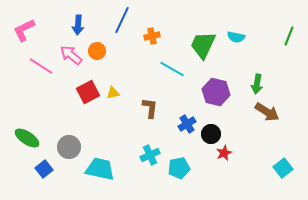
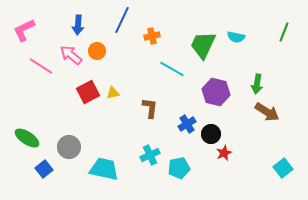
green line: moved 5 px left, 4 px up
cyan trapezoid: moved 4 px right
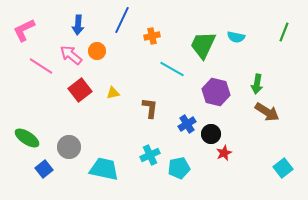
red square: moved 8 px left, 2 px up; rotated 10 degrees counterclockwise
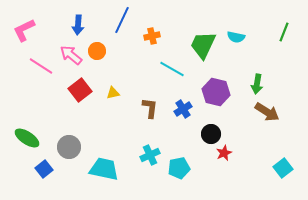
blue cross: moved 4 px left, 15 px up
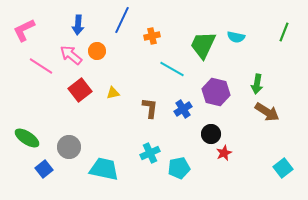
cyan cross: moved 2 px up
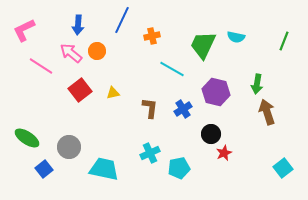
green line: moved 9 px down
pink arrow: moved 2 px up
brown arrow: rotated 140 degrees counterclockwise
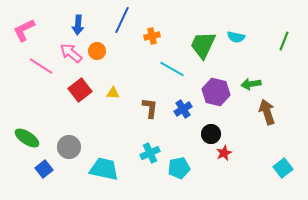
green arrow: moved 6 px left; rotated 72 degrees clockwise
yellow triangle: rotated 16 degrees clockwise
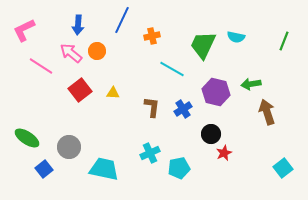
brown L-shape: moved 2 px right, 1 px up
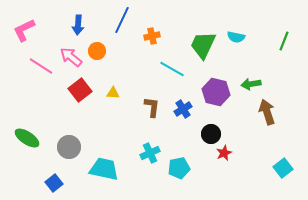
pink arrow: moved 4 px down
blue square: moved 10 px right, 14 px down
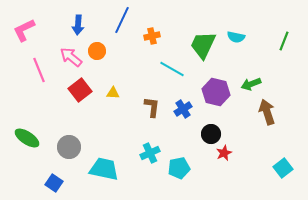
pink line: moved 2 px left, 4 px down; rotated 35 degrees clockwise
green arrow: rotated 12 degrees counterclockwise
blue square: rotated 18 degrees counterclockwise
